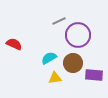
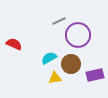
brown circle: moved 2 px left, 1 px down
purple rectangle: moved 1 px right; rotated 18 degrees counterclockwise
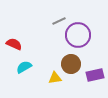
cyan semicircle: moved 25 px left, 9 px down
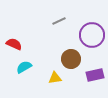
purple circle: moved 14 px right
brown circle: moved 5 px up
